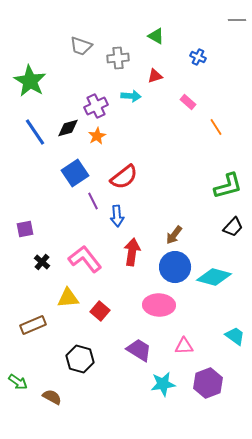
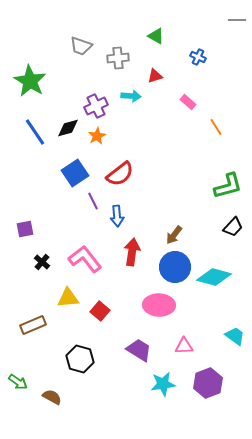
red semicircle: moved 4 px left, 3 px up
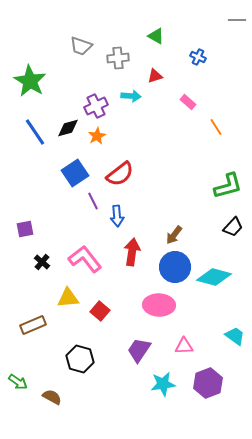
purple trapezoid: rotated 88 degrees counterclockwise
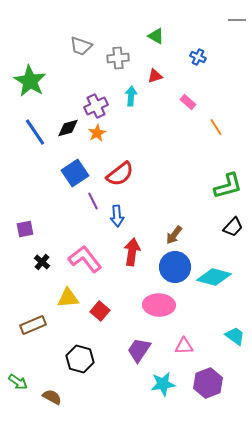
cyan arrow: rotated 90 degrees counterclockwise
orange star: moved 3 px up
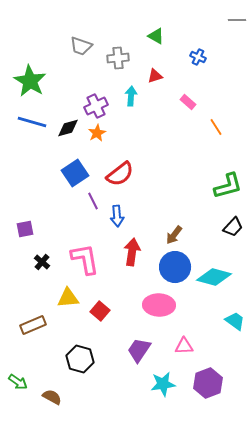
blue line: moved 3 px left, 10 px up; rotated 40 degrees counterclockwise
pink L-shape: rotated 28 degrees clockwise
cyan trapezoid: moved 15 px up
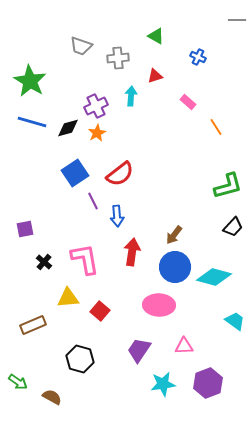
black cross: moved 2 px right
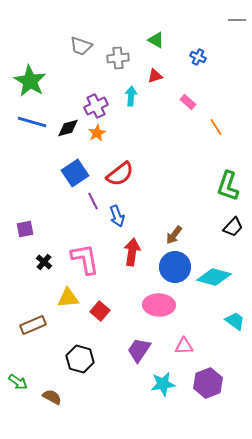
green triangle: moved 4 px down
green L-shape: rotated 124 degrees clockwise
blue arrow: rotated 15 degrees counterclockwise
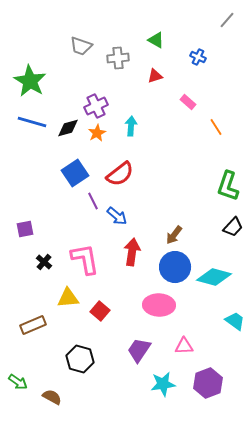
gray line: moved 10 px left; rotated 48 degrees counterclockwise
cyan arrow: moved 30 px down
blue arrow: rotated 30 degrees counterclockwise
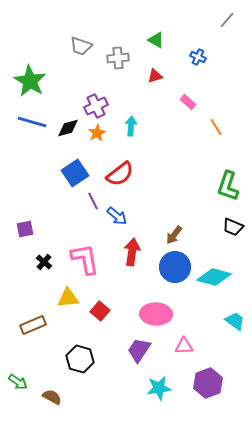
black trapezoid: rotated 70 degrees clockwise
pink ellipse: moved 3 px left, 9 px down
cyan star: moved 4 px left, 4 px down
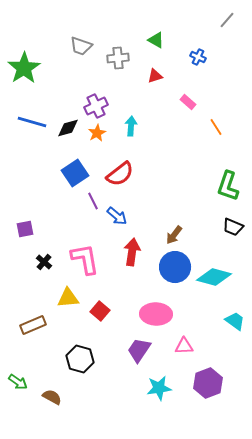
green star: moved 6 px left, 13 px up; rotated 8 degrees clockwise
